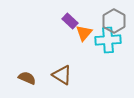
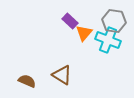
gray hexagon: rotated 20 degrees counterclockwise
cyan cross: rotated 25 degrees clockwise
brown semicircle: moved 3 px down
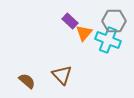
gray hexagon: rotated 10 degrees counterclockwise
brown triangle: rotated 15 degrees clockwise
brown semicircle: rotated 18 degrees clockwise
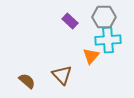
gray hexagon: moved 10 px left, 4 px up
orange triangle: moved 7 px right, 23 px down
cyan cross: rotated 25 degrees counterclockwise
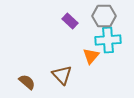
gray hexagon: moved 1 px up
brown semicircle: moved 1 px down
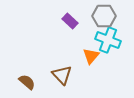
cyan cross: rotated 25 degrees clockwise
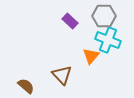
brown semicircle: moved 1 px left, 4 px down
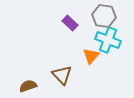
gray hexagon: rotated 10 degrees clockwise
purple rectangle: moved 2 px down
brown semicircle: moved 2 px right; rotated 60 degrees counterclockwise
